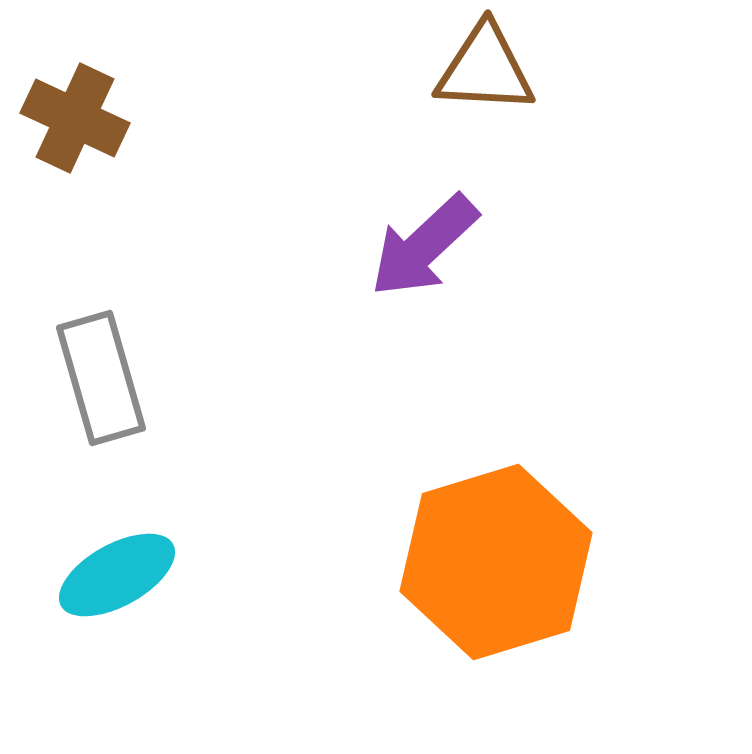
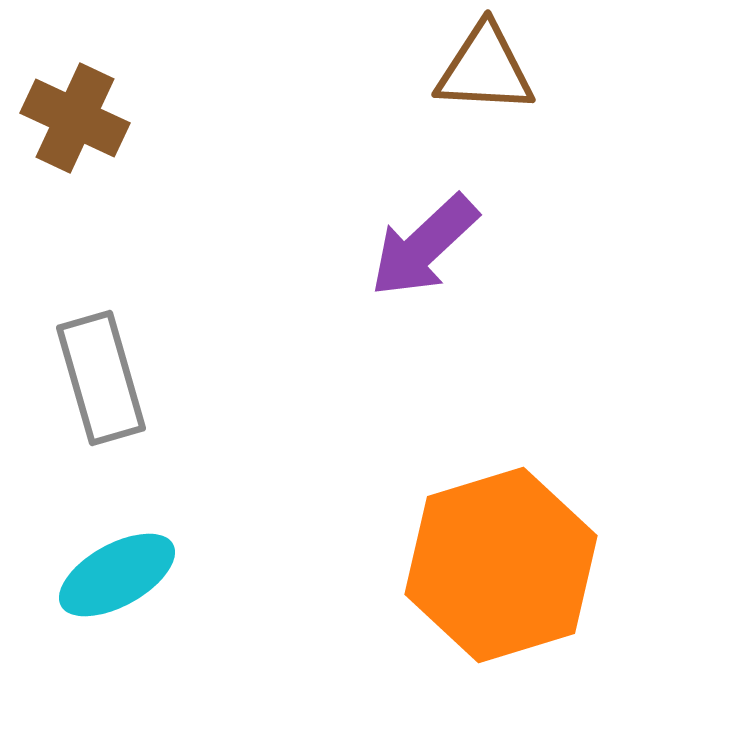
orange hexagon: moved 5 px right, 3 px down
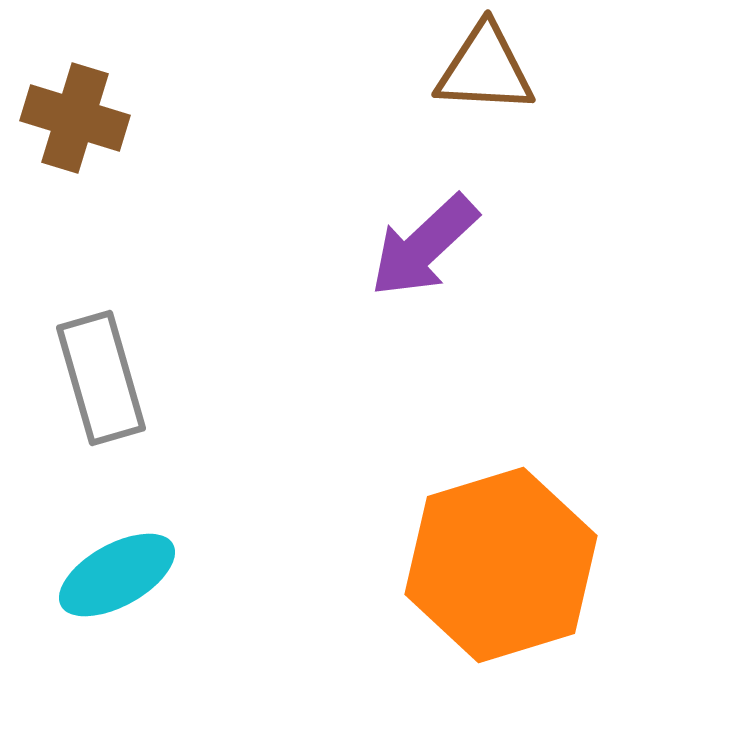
brown cross: rotated 8 degrees counterclockwise
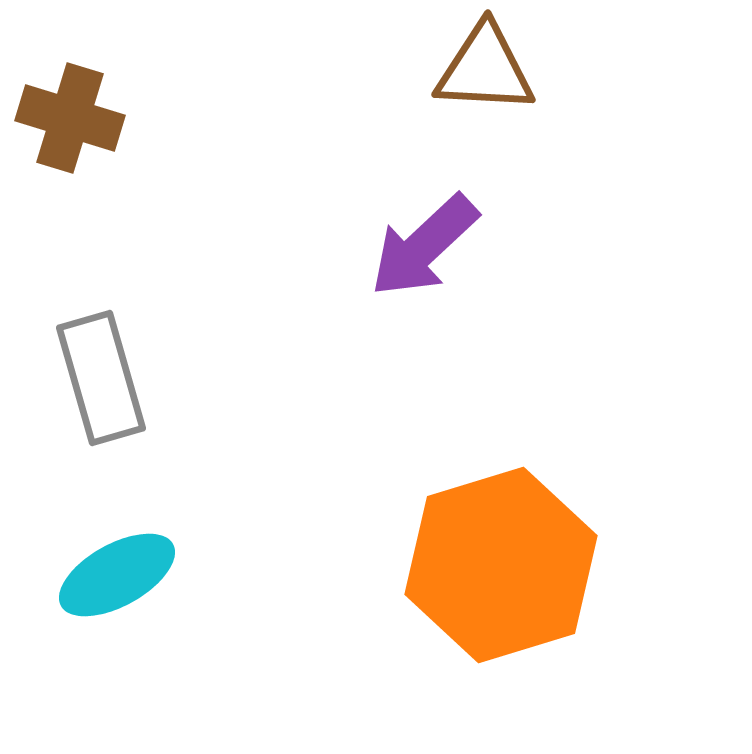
brown cross: moved 5 px left
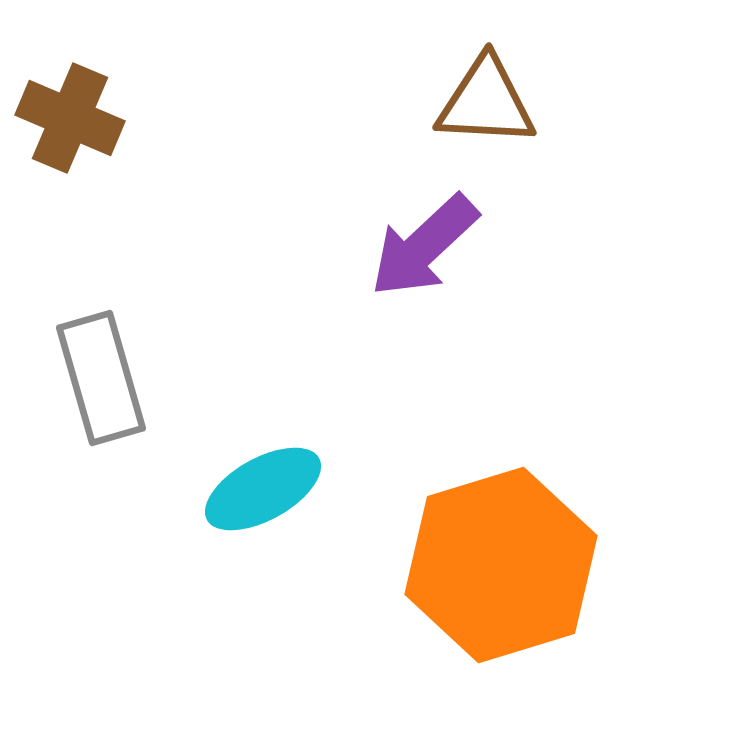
brown triangle: moved 1 px right, 33 px down
brown cross: rotated 6 degrees clockwise
cyan ellipse: moved 146 px right, 86 px up
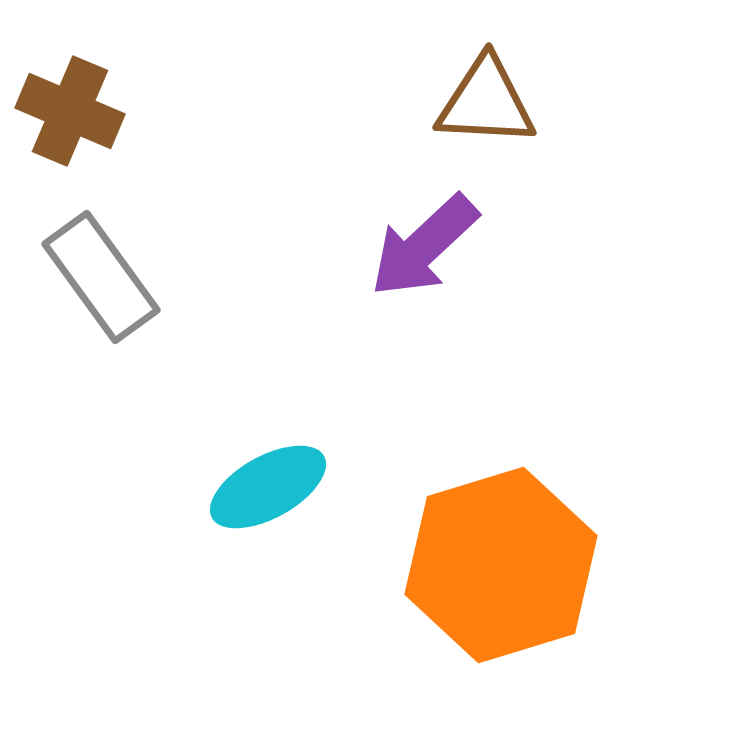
brown cross: moved 7 px up
gray rectangle: moved 101 px up; rotated 20 degrees counterclockwise
cyan ellipse: moved 5 px right, 2 px up
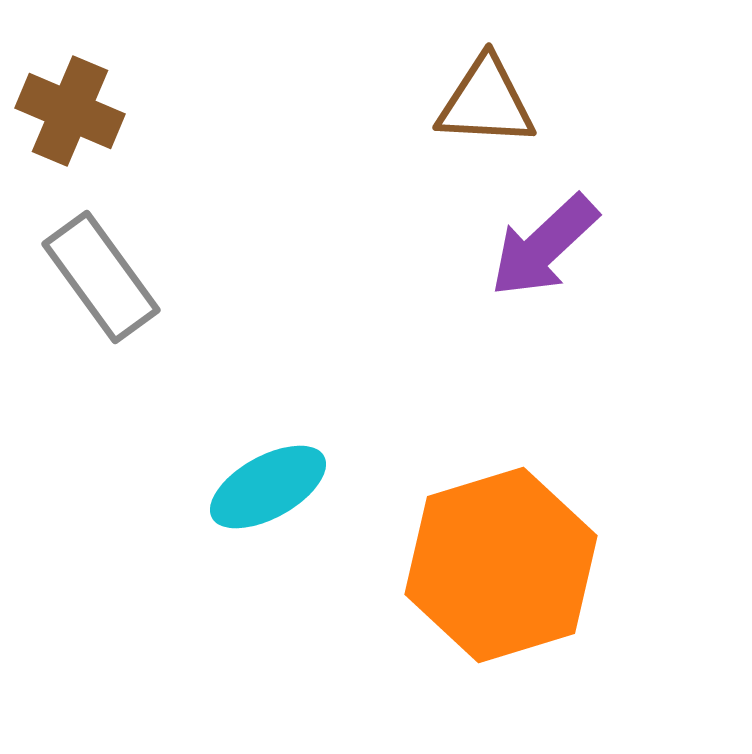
purple arrow: moved 120 px right
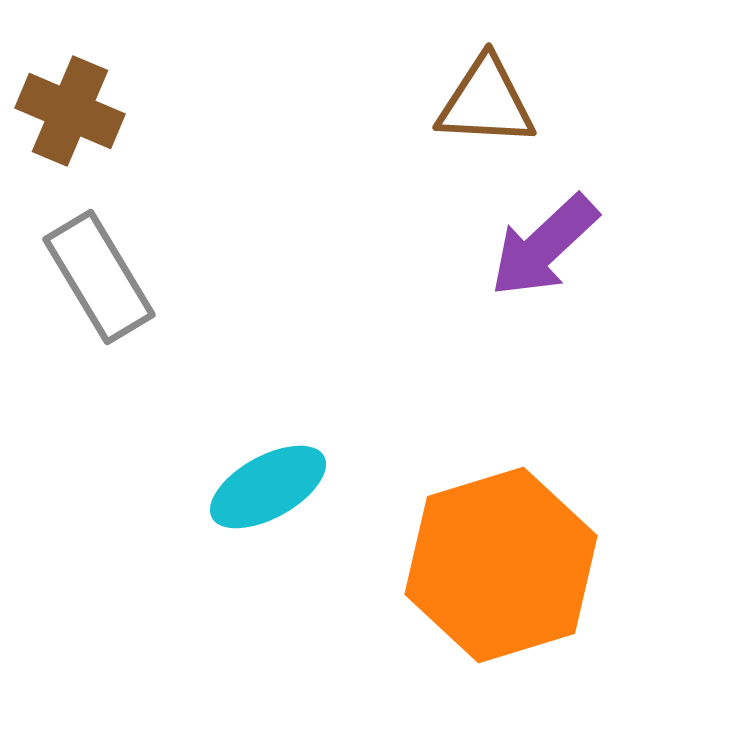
gray rectangle: moved 2 px left; rotated 5 degrees clockwise
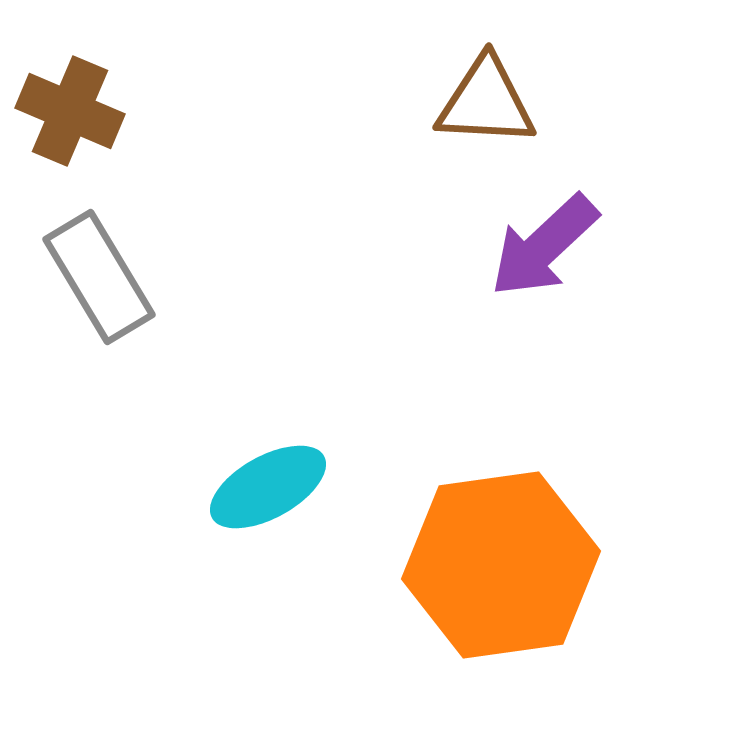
orange hexagon: rotated 9 degrees clockwise
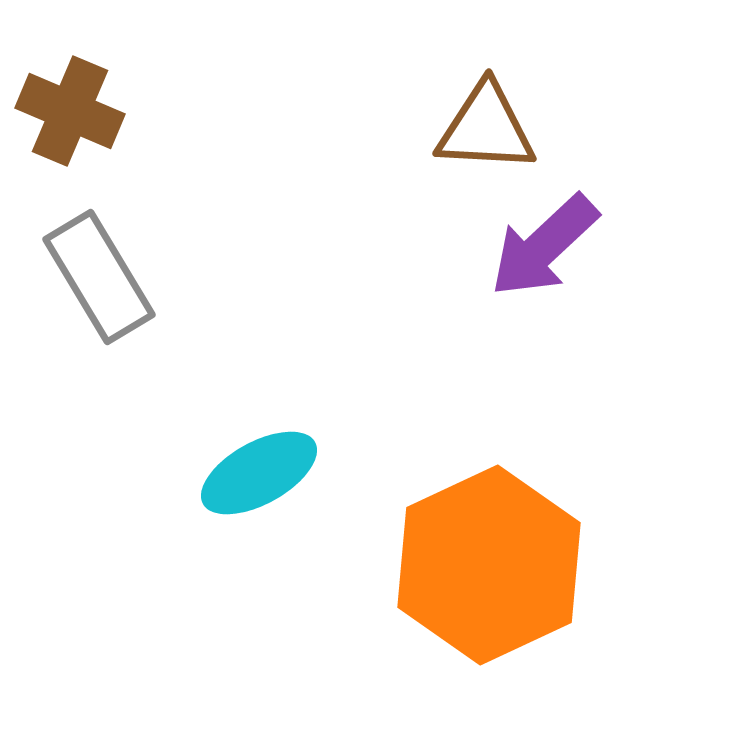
brown triangle: moved 26 px down
cyan ellipse: moved 9 px left, 14 px up
orange hexagon: moved 12 px left; rotated 17 degrees counterclockwise
